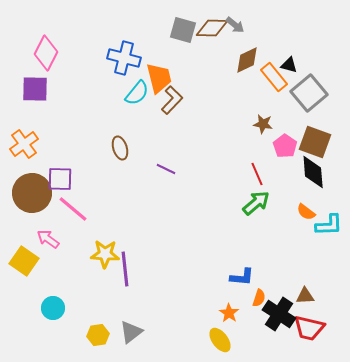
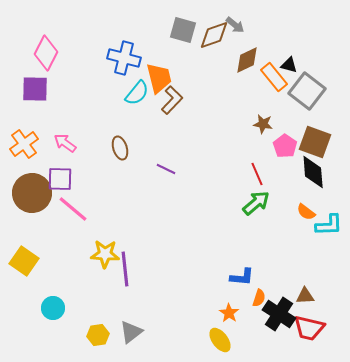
brown diamond at (212, 28): moved 2 px right, 7 px down; rotated 20 degrees counterclockwise
gray square at (309, 93): moved 2 px left, 2 px up; rotated 12 degrees counterclockwise
pink arrow at (48, 239): moved 17 px right, 96 px up
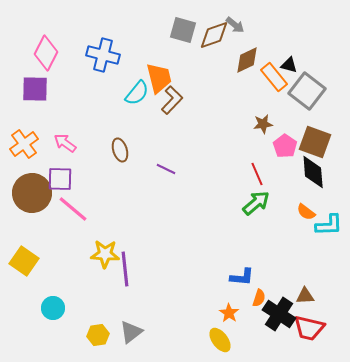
blue cross at (124, 58): moved 21 px left, 3 px up
brown star at (263, 124): rotated 18 degrees counterclockwise
brown ellipse at (120, 148): moved 2 px down
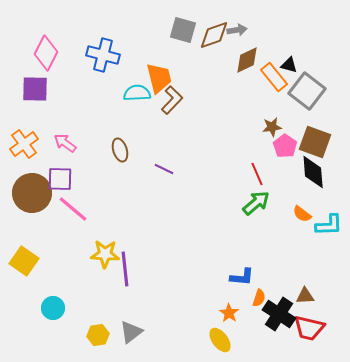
gray arrow at (235, 25): moved 2 px right, 5 px down; rotated 48 degrees counterclockwise
cyan semicircle at (137, 93): rotated 132 degrees counterclockwise
brown star at (263, 124): moved 9 px right, 3 px down
purple line at (166, 169): moved 2 px left
orange semicircle at (306, 212): moved 4 px left, 2 px down
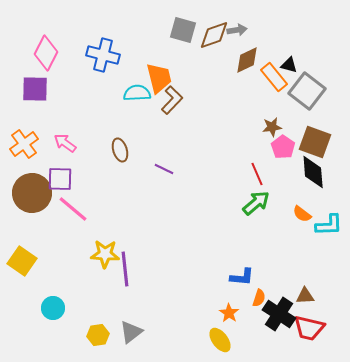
pink pentagon at (285, 146): moved 2 px left, 1 px down
yellow square at (24, 261): moved 2 px left
